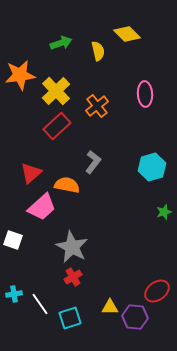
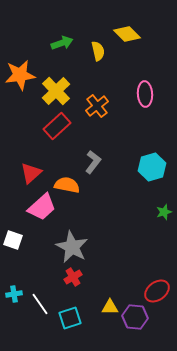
green arrow: moved 1 px right
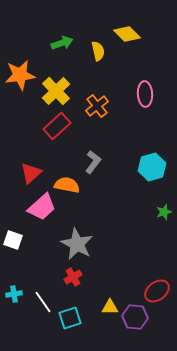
gray star: moved 5 px right, 3 px up
white line: moved 3 px right, 2 px up
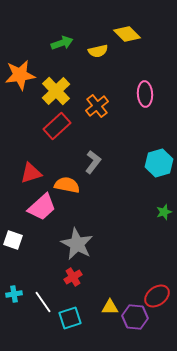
yellow semicircle: rotated 90 degrees clockwise
cyan hexagon: moved 7 px right, 4 px up
red triangle: rotated 25 degrees clockwise
red ellipse: moved 5 px down
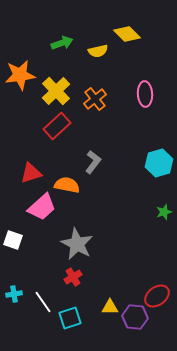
orange cross: moved 2 px left, 7 px up
